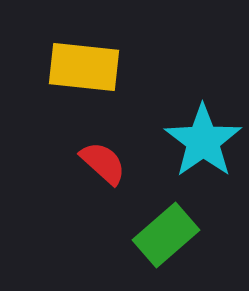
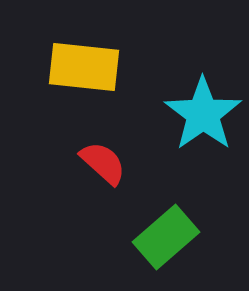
cyan star: moved 27 px up
green rectangle: moved 2 px down
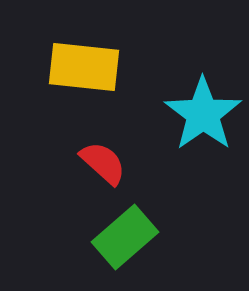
green rectangle: moved 41 px left
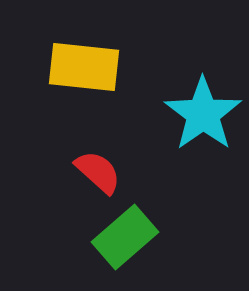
red semicircle: moved 5 px left, 9 px down
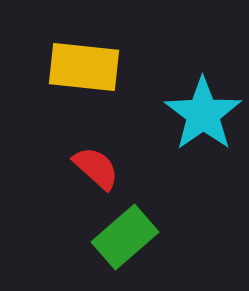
red semicircle: moved 2 px left, 4 px up
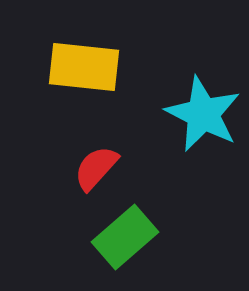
cyan star: rotated 10 degrees counterclockwise
red semicircle: rotated 90 degrees counterclockwise
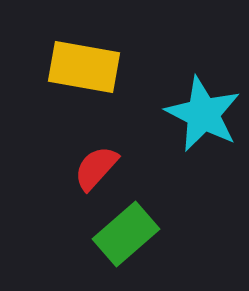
yellow rectangle: rotated 4 degrees clockwise
green rectangle: moved 1 px right, 3 px up
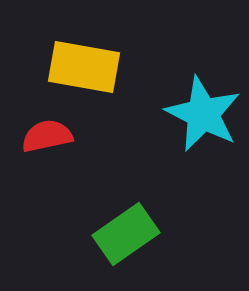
red semicircle: moved 49 px left, 32 px up; rotated 36 degrees clockwise
green rectangle: rotated 6 degrees clockwise
